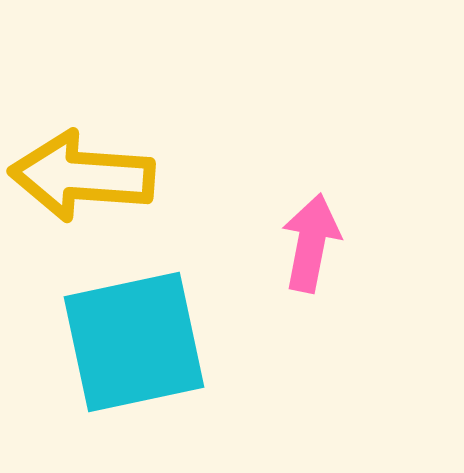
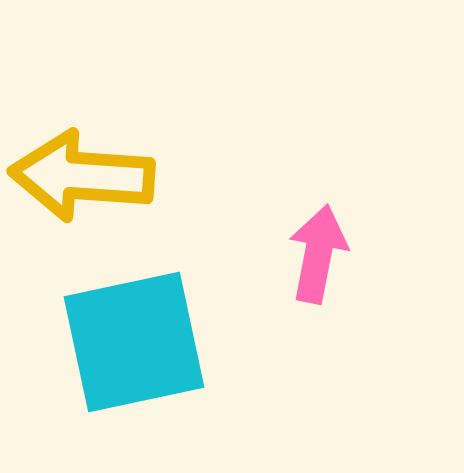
pink arrow: moved 7 px right, 11 px down
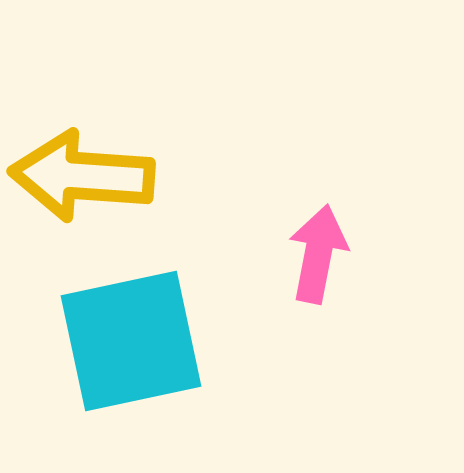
cyan square: moved 3 px left, 1 px up
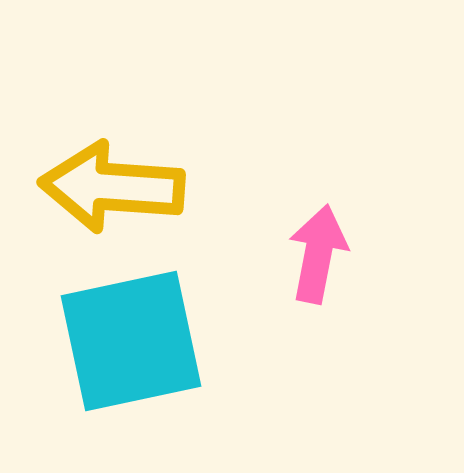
yellow arrow: moved 30 px right, 11 px down
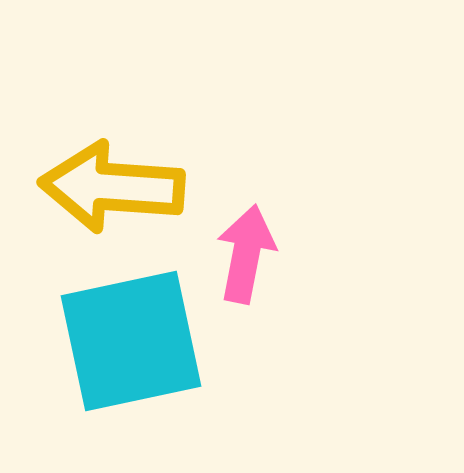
pink arrow: moved 72 px left
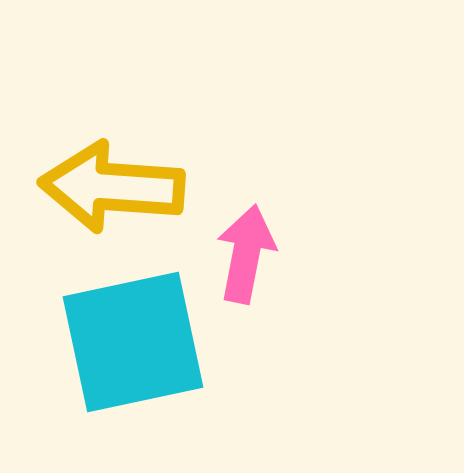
cyan square: moved 2 px right, 1 px down
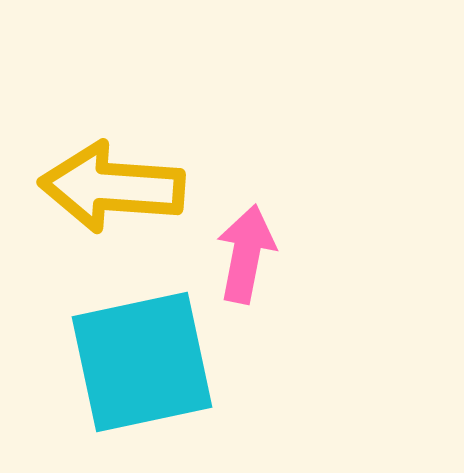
cyan square: moved 9 px right, 20 px down
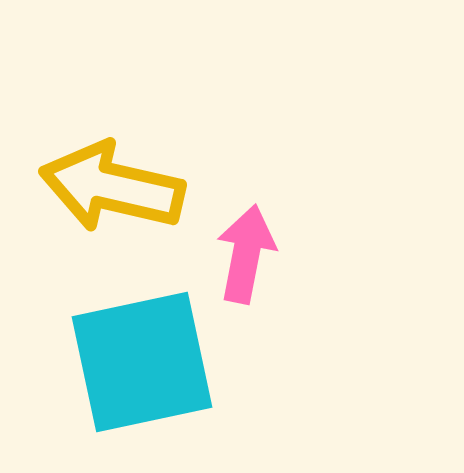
yellow arrow: rotated 9 degrees clockwise
